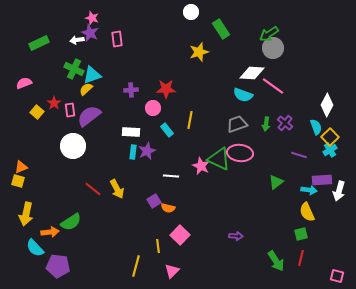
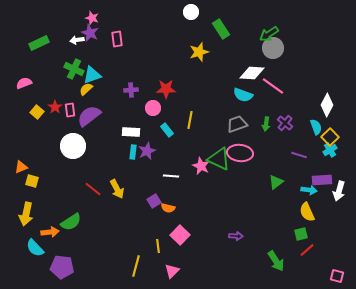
red star at (54, 103): moved 1 px right, 4 px down
yellow square at (18, 181): moved 14 px right
red line at (301, 258): moved 6 px right, 8 px up; rotated 35 degrees clockwise
purple pentagon at (58, 266): moved 4 px right, 1 px down
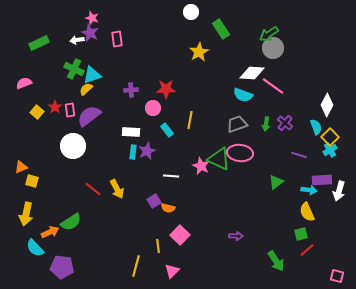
yellow star at (199, 52): rotated 12 degrees counterclockwise
orange arrow at (50, 232): rotated 18 degrees counterclockwise
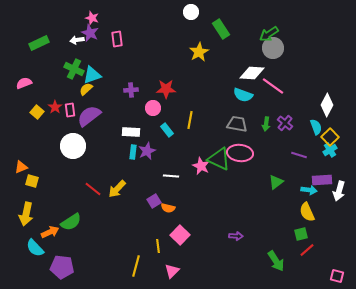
gray trapezoid at (237, 124): rotated 30 degrees clockwise
yellow arrow at (117, 189): rotated 72 degrees clockwise
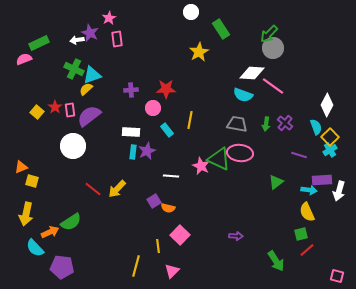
pink star at (92, 18): moved 17 px right; rotated 24 degrees clockwise
green arrow at (269, 34): rotated 12 degrees counterclockwise
pink semicircle at (24, 83): moved 24 px up
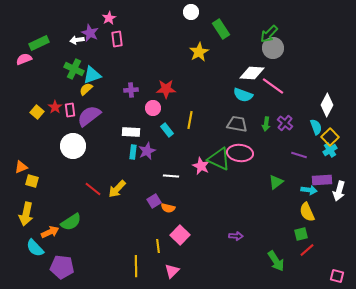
yellow line at (136, 266): rotated 15 degrees counterclockwise
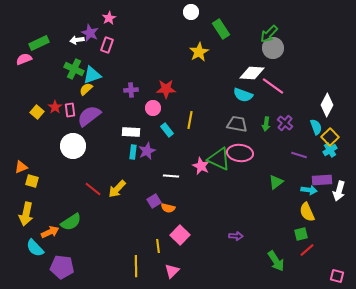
pink rectangle at (117, 39): moved 10 px left, 6 px down; rotated 28 degrees clockwise
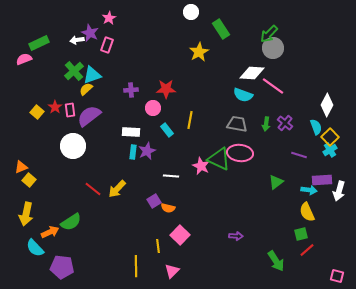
green cross at (74, 69): moved 2 px down; rotated 24 degrees clockwise
yellow square at (32, 181): moved 3 px left, 1 px up; rotated 24 degrees clockwise
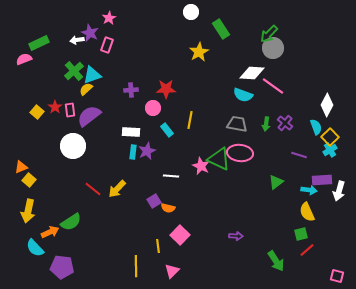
yellow arrow at (26, 214): moved 2 px right, 3 px up
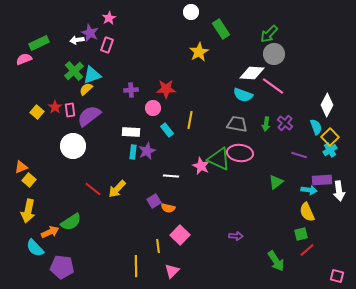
gray circle at (273, 48): moved 1 px right, 6 px down
white arrow at (339, 191): rotated 24 degrees counterclockwise
